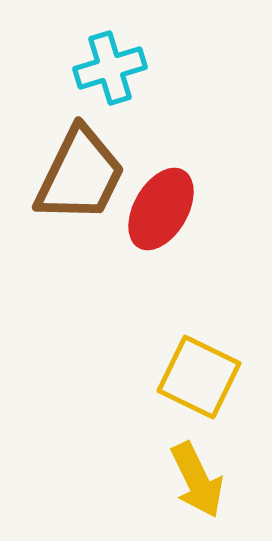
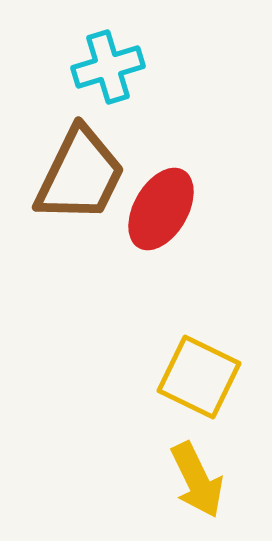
cyan cross: moved 2 px left, 1 px up
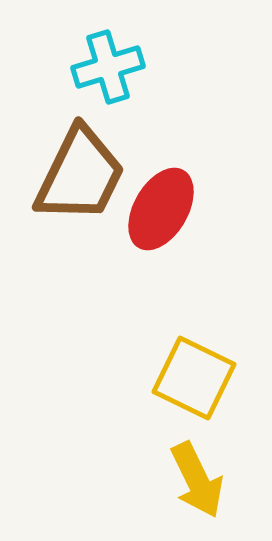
yellow square: moved 5 px left, 1 px down
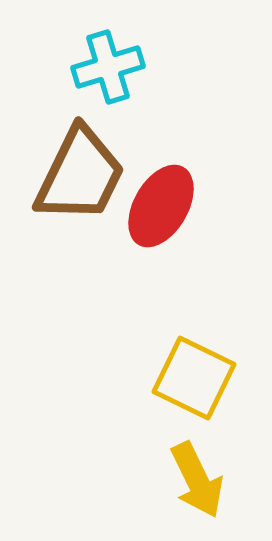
red ellipse: moved 3 px up
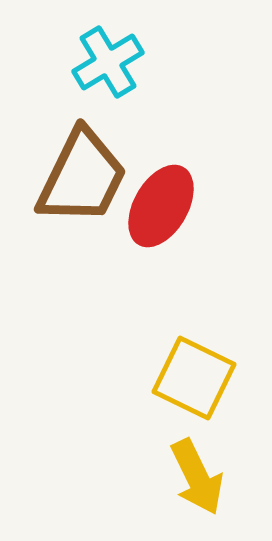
cyan cross: moved 5 px up; rotated 14 degrees counterclockwise
brown trapezoid: moved 2 px right, 2 px down
yellow arrow: moved 3 px up
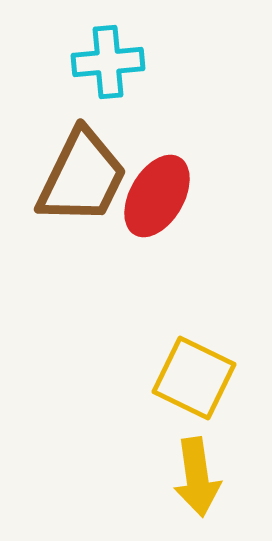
cyan cross: rotated 26 degrees clockwise
red ellipse: moved 4 px left, 10 px up
yellow arrow: rotated 18 degrees clockwise
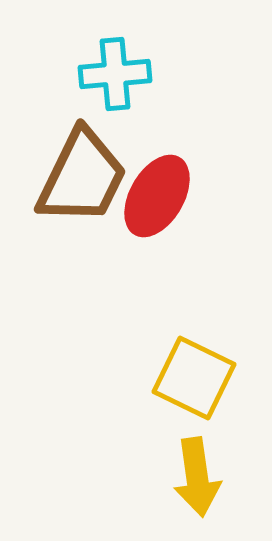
cyan cross: moved 7 px right, 12 px down
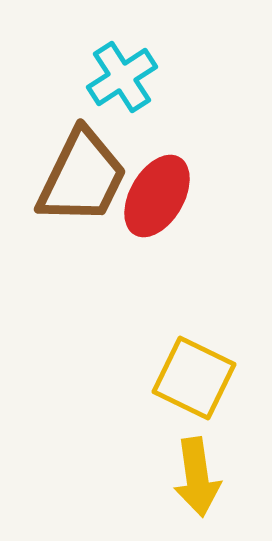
cyan cross: moved 7 px right, 3 px down; rotated 28 degrees counterclockwise
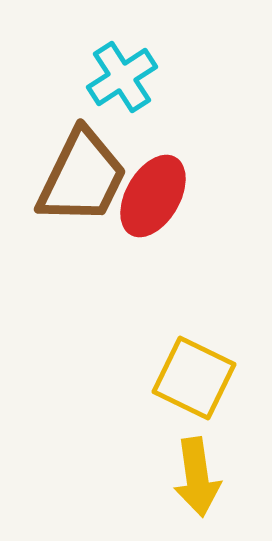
red ellipse: moved 4 px left
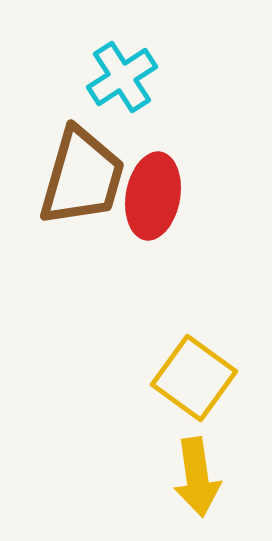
brown trapezoid: rotated 10 degrees counterclockwise
red ellipse: rotated 20 degrees counterclockwise
yellow square: rotated 10 degrees clockwise
